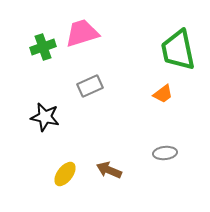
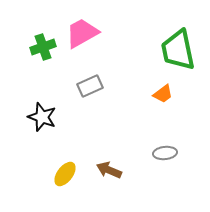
pink trapezoid: rotated 12 degrees counterclockwise
black star: moved 3 px left; rotated 8 degrees clockwise
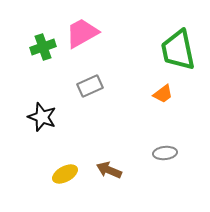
yellow ellipse: rotated 25 degrees clockwise
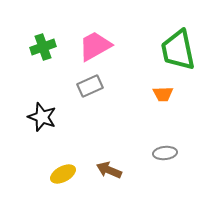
pink trapezoid: moved 13 px right, 13 px down
orange trapezoid: rotated 35 degrees clockwise
yellow ellipse: moved 2 px left
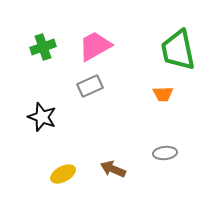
brown arrow: moved 4 px right, 1 px up
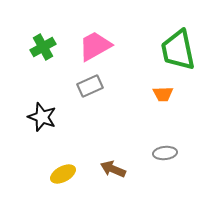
green cross: rotated 10 degrees counterclockwise
